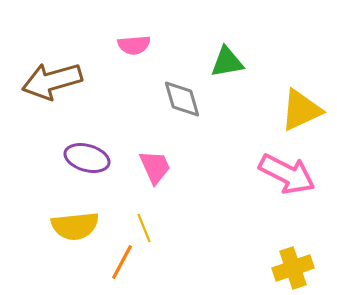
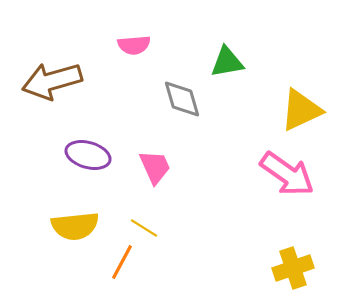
purple ellipse: moved 1 px right, 3 px up
pink arrow: rotated 8 degrees clockwise
yellow line: rotated 36 degrees counterclockwise
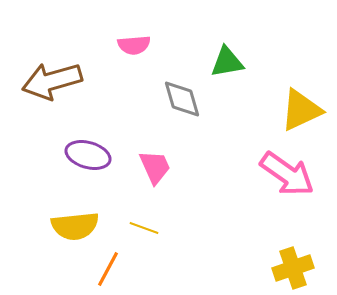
yellow line: rotated 12 degrees counterclockwise
orange line: moved 14 px left, 7 px down
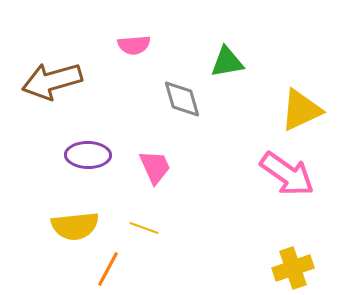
purple ellipse: rotated 15 degrees counterclockwise
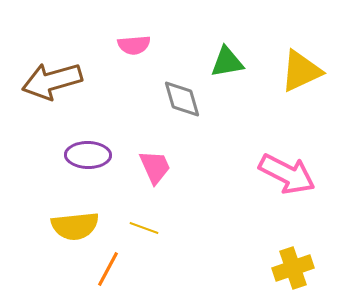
yellow triangle: moved 39 px up
pink arrow: rotated 8 degrees counterclockwise
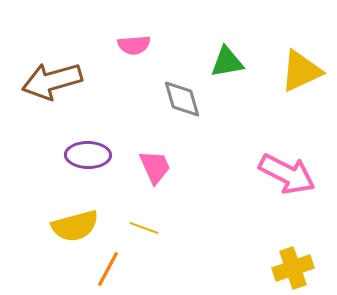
yellow semicircle: rotated 9 degrees counterclockwise
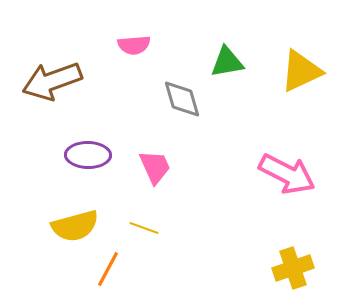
brown arrow: rotated 4 degrees counterclockwise
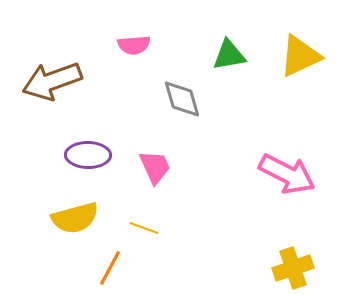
green triangle: moved 2 px right, 7 px up
yellow triangle: moved 1 px left, 15 px up
yellow semicircle: moved 8 px up
orange line: moved 2 px right, 1 px up
